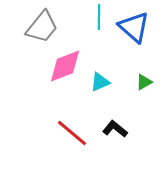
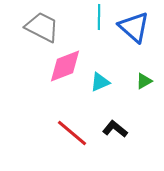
gray trapezoid: rotated 102 degrees counterclockwise
green triangle: moved 1 px up
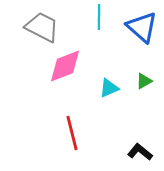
blue triangle: moved 8 px right
cyan triangle: moved 9 px right, 6 px down
black L-shape: moved 25 px right, 23 px down
red line: rotated 36 degrees clockwise
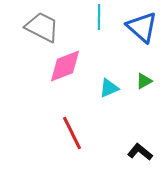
red line: rotated 12 degrees counterclockwise
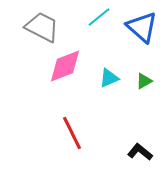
cyan line: rotated 50 degrees clockwise
cyan triangle: moved 10 px up
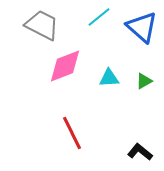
gray trapezoid: moved 2 px up
cyan triangle: rotated 20 degrees clockwise
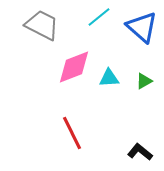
pink diamond: moved 9 px right, 1 px down
